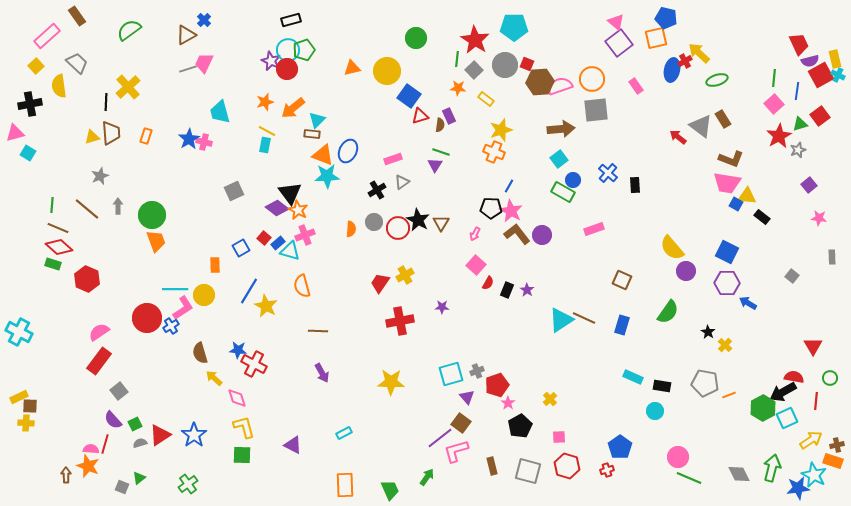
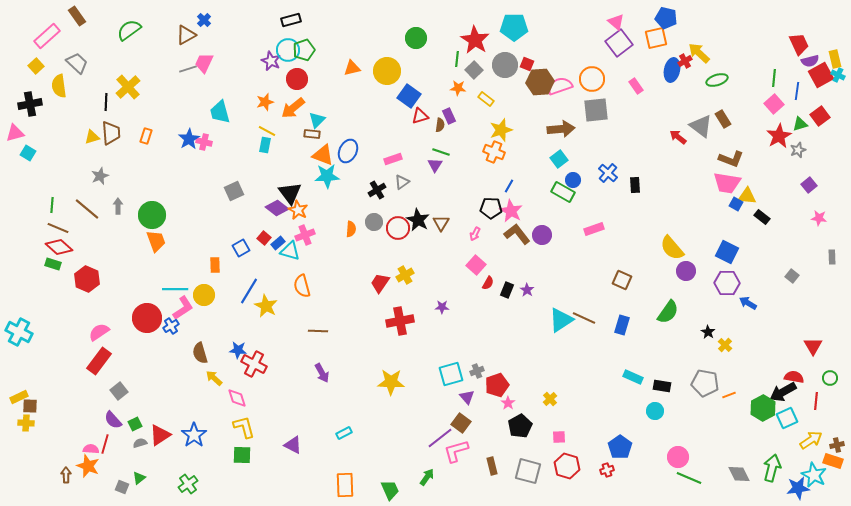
red circle at (287, 69): moved 10 px right, 10 px down
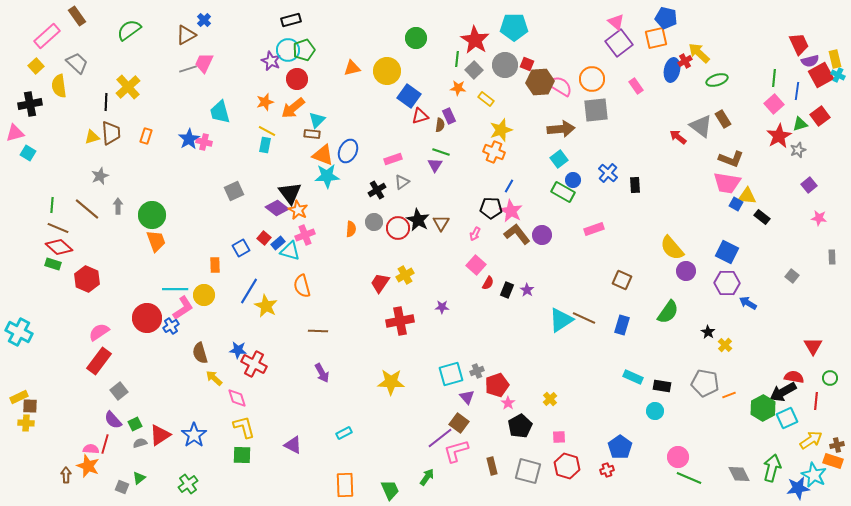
pink semicircle at (560, 86): rotated 50 degrees clockwise
brown square at (461, 423): moved 2 px left
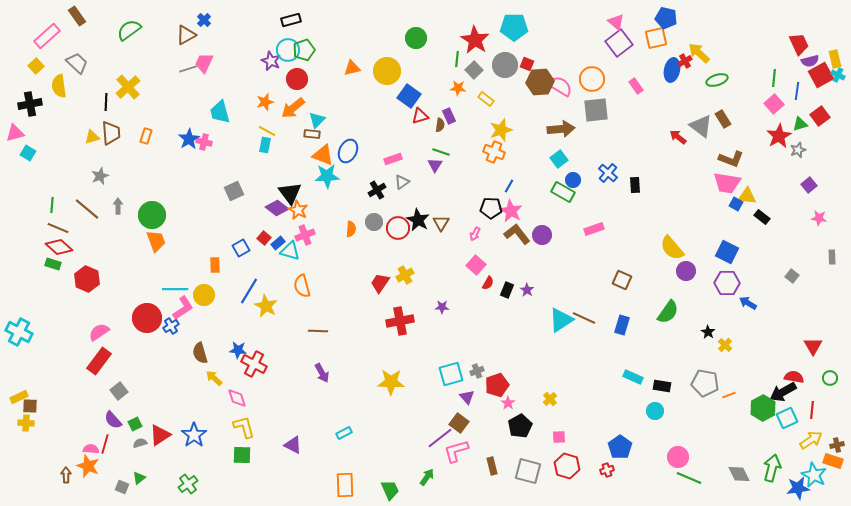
red line at (816, 401): moved 4 px left, 9 px down
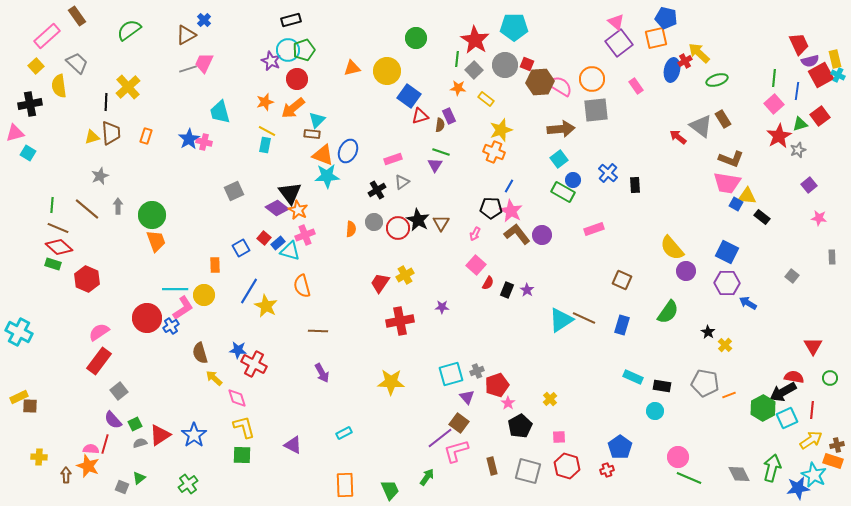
yellow cross at (26, 423): moved 13 px right, 34 px down
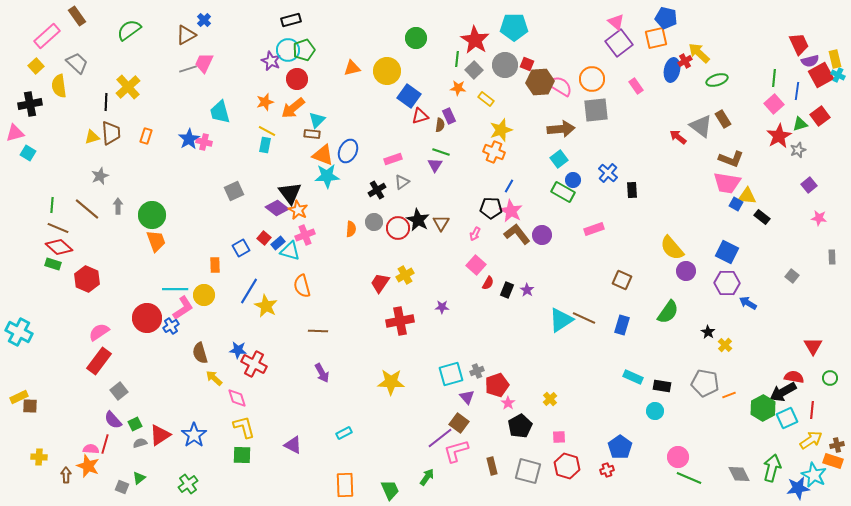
black rectangle at (635, 185): moved 3 px left, 5 px down
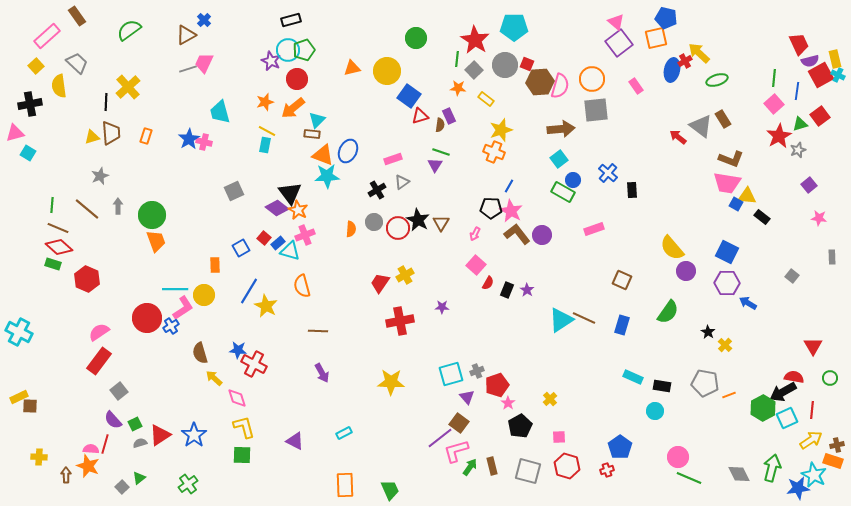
pink semicircle at (560, 86): rotated 75 degrees clockwise
purple triangle at (293, 445): moved 2 px right, 4 px up
green arrow at (427, 477): moved 43 px right, 10 px up
gray square at (122, 487): rotated 24 degrees clockwise
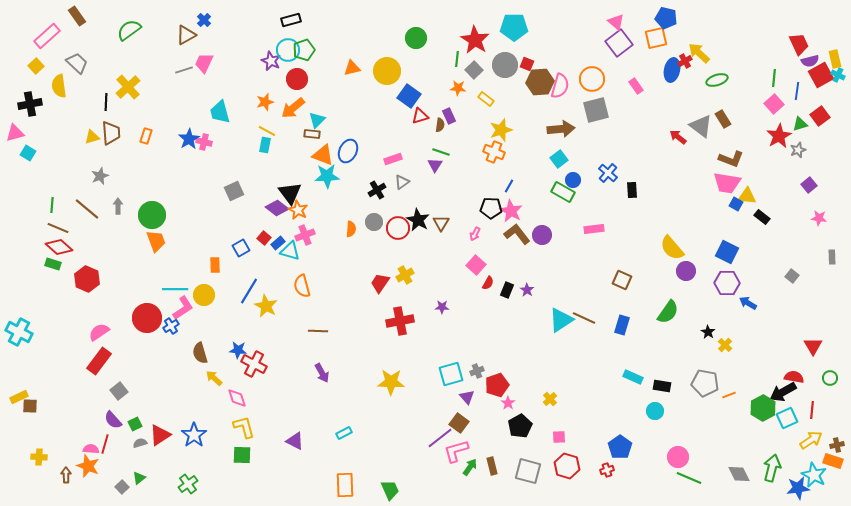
gray line at (188, 69): moved 4 px left, 1 px down
gray square at (596, 110): rotated 8 degrees counterclockwise
pink rectangle at (594, 229): rotated 12 degrees clockwise
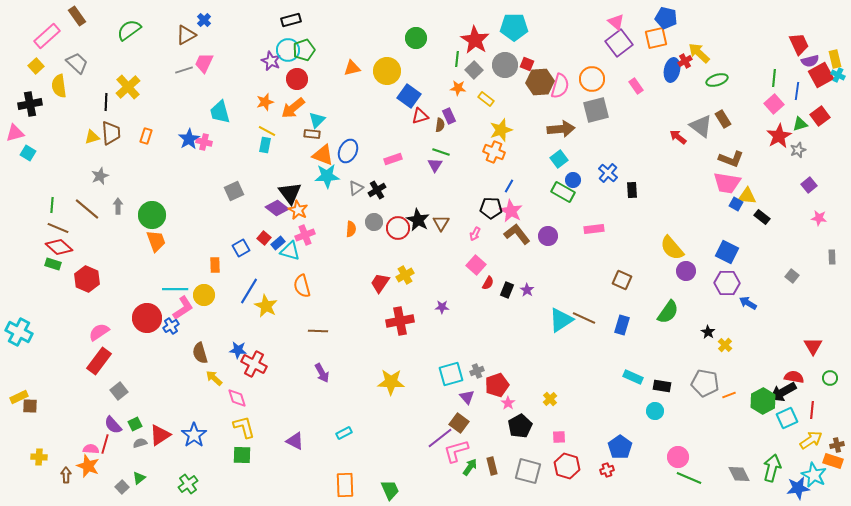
gray triangle at (402, 182): moved 46 px left, 6 px down
purple circle at (542, 235): moved 6 px right, 1 px down
green hexagon at (763, 408): moved 7 px up
purple semicircle at (113, 420): moved 5 px down
